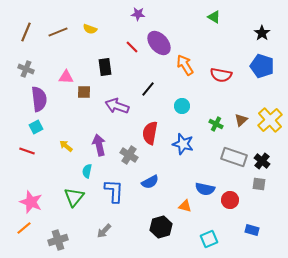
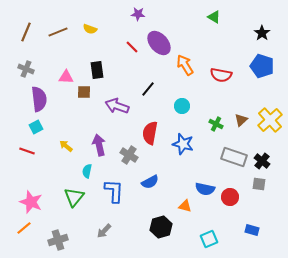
black rectangle at (105, 67): moved 8 px left, 3 px down
red circle at (230, 200): moved 3 px up
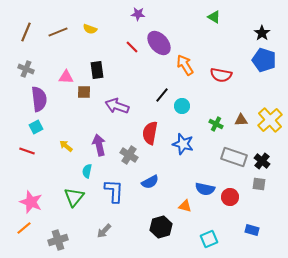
blue pentagon at (262, 66): moved 2 px right, 6 px up
black line at (148, 89): moved 14 px right, 6 px down
brown triangle at (241, 120): rotated 40 degrees clockwise
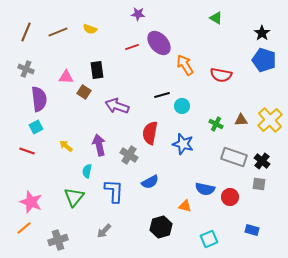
green triangle at (214, 17): moved 2 px right, 1 px down
red line at (132, 47): rotated 64 degrees counterclockwise
brown square at (84, 92): rotated 32 degrees clockwise
black line at (162, 95): rotated 35 degrees clockwise
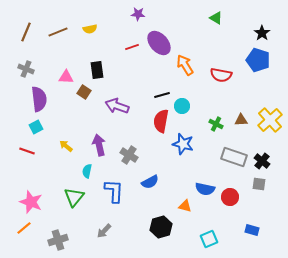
yellow semicircle at (90, 29): rotated 32 degrees counterclockwise
blue pentagon at (264, 60): moved 6 px left
red semicircle at (150, 133): moved 11 px right, 12 px up
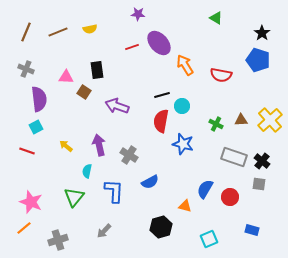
blue semicircle at (205, 189): rotated 108 degrees clockwise
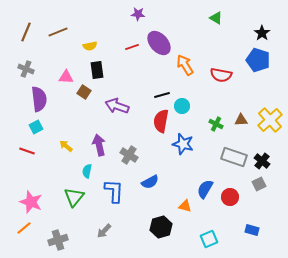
yellow semicircle at (90, 29): moved 17 px down
gray square at (259, 184): rotated 32 degrees counterclockwise
